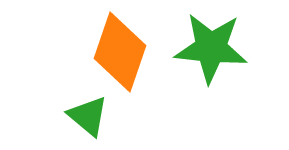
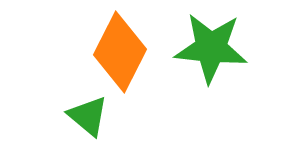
orange diamond: rotated 8 degrees clockwise
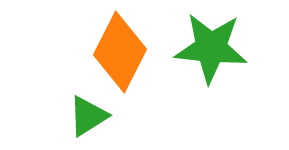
green triangle: rotated 48 degrees clockwise
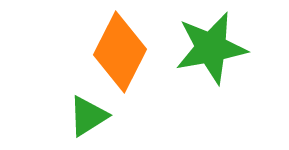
green star: rotated 16 degrees counterclockwise
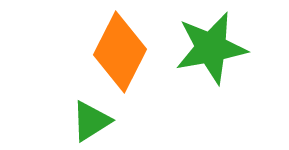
green triangle: moved 3 px right, 5 px down
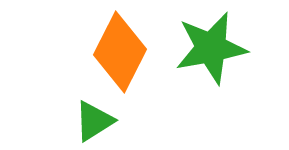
green triangle: moved 3 px right
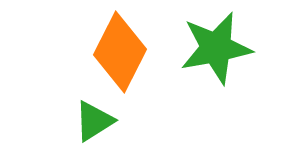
green star: moved 5 px right
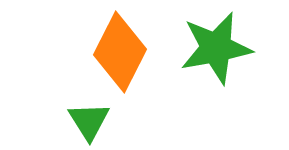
green triangle: moved 5 px left; rotated 30 degrees counterclockwise
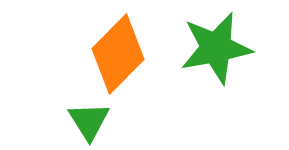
orange diamond: moved 2 px left, 2 px down; rotated 18 degrees clockwise
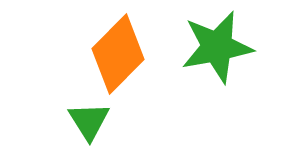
green star: moved 1 px right, 1 px up
